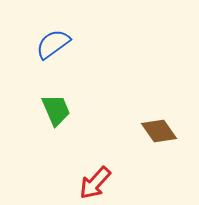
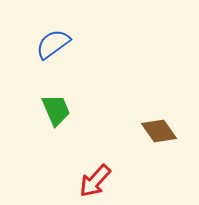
red arrow: moved 2 px up
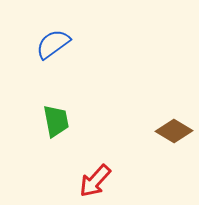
green trapezoid: moved 11 px down; rotated 12 degrees clockwise
brown diamond: moved 15 px right; rotated 24 degrees counterclockwise
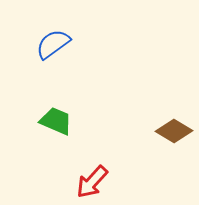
green trapezoid: rotated 56 degrees counterclockwise
red arrow: moved 3 px left, 1 px down
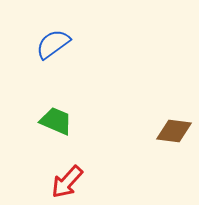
brown diamond: rotated 24 degrees counterclockwise
red arrow: moved 25 px left
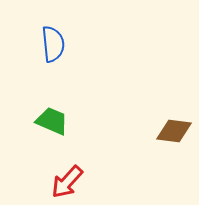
blue semicircle: rotated 120 degrees clockwise
green trapezoid: moved 4 px left
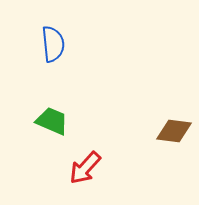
red arrow: moved 18 px right, 14 px up
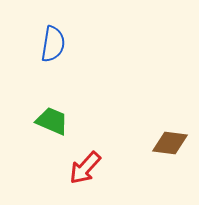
blue semicircle: rotated 15 degrees clockwise
brown diamond: moved 4 px left, 12 px down
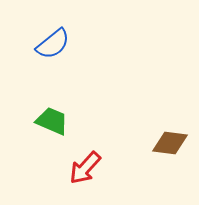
blue semicircle: rotated 42 degrees clockwise
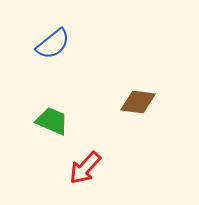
brown diamond: moved 32 px left, 41 px up
